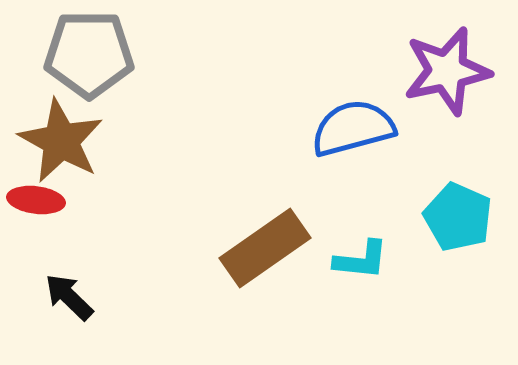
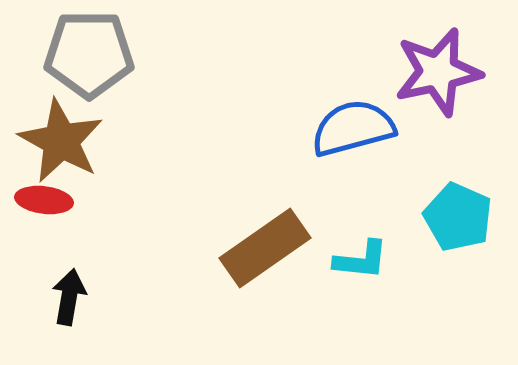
purple star: moved 9 px left, 1 px down
red ellipse: moved 8 px right
black arrow: rotated 56 degrees clockwise
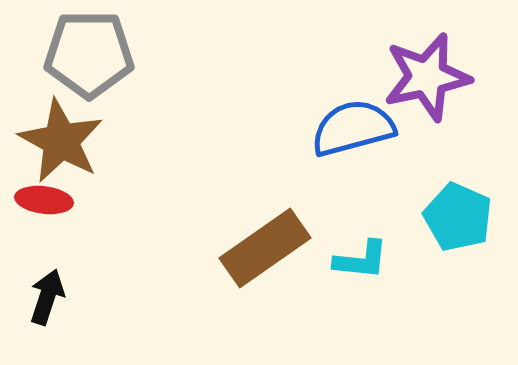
purple star: moved 11 px left, 5 px down
black arrow: moved 22 px left; rotated 8 degrees clockwise
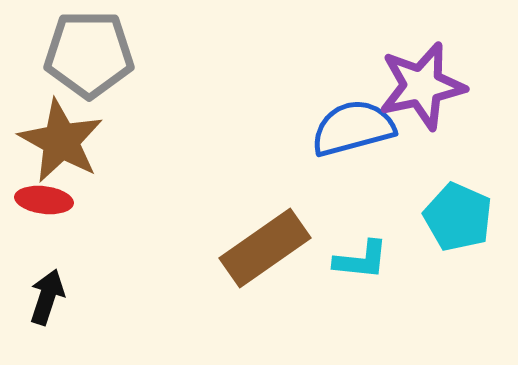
purple star: moved 5 px left, 9 px down
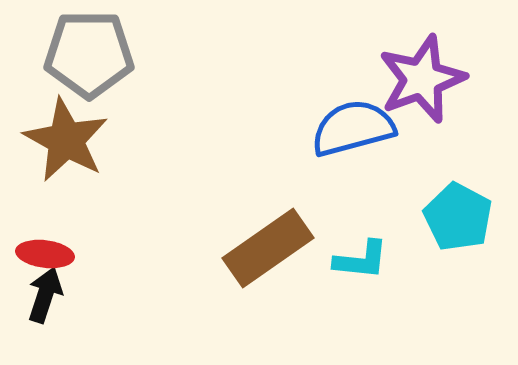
purple star: moved 7 px up; rotated 8 degrees counterclockwise
brown star: moved 5 px right, 1 px up
red ellipse: moved 1 px right, 54 px down
cyan pentagon: rotated 4 degrees clockwise
brown rectangle: moved 3 px right
black arrow: moved 2 px left, 2 px up
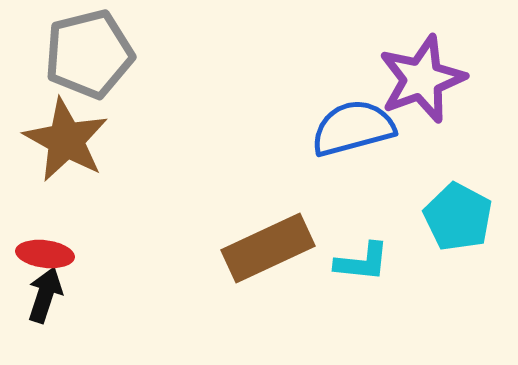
gray pentagon: rotated 14 degrees counterclockwise
brown rectangle: rotated 10 degrees clockwise
cyan L-shape: moved 1 px right, 2 px down
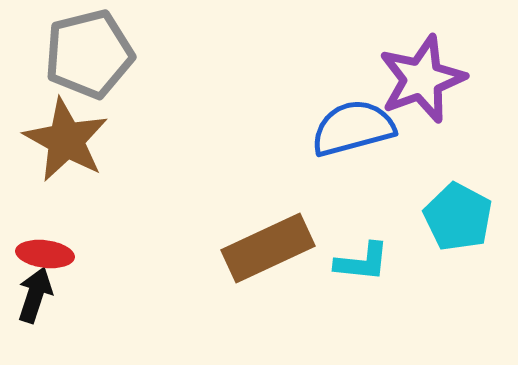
black arrow: moved 10 px left
